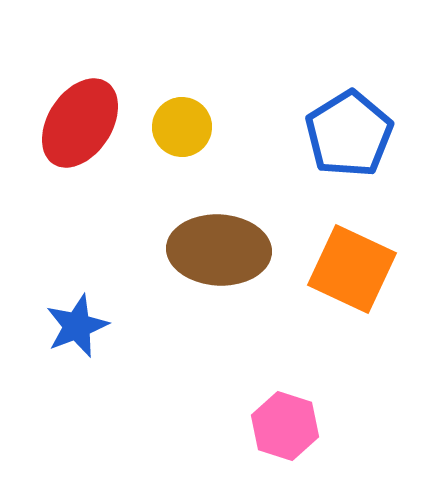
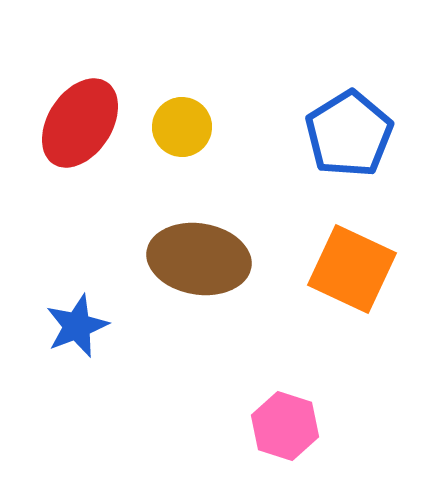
brown ellipse: moved 20 px left, 9 px down; rotated 6 degrees clockwise
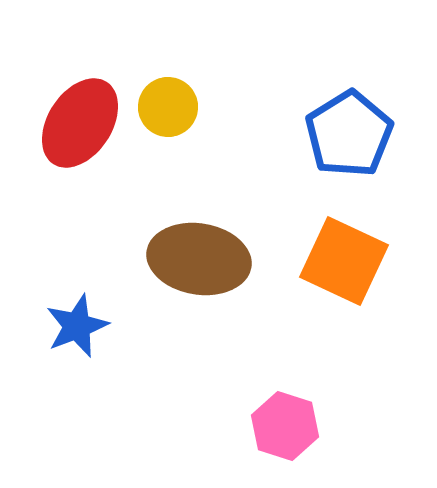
yellow circle: moved 14 px left, 20 px up
orange square: moved 8 px left, 8 px up
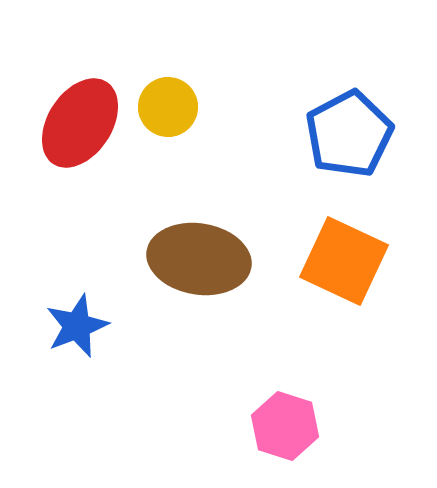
blue pentagon: rotated 4 degrees clockwise
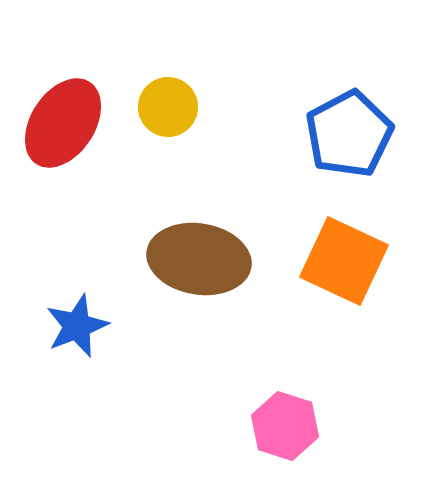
red ellipse: moved 17 px left
